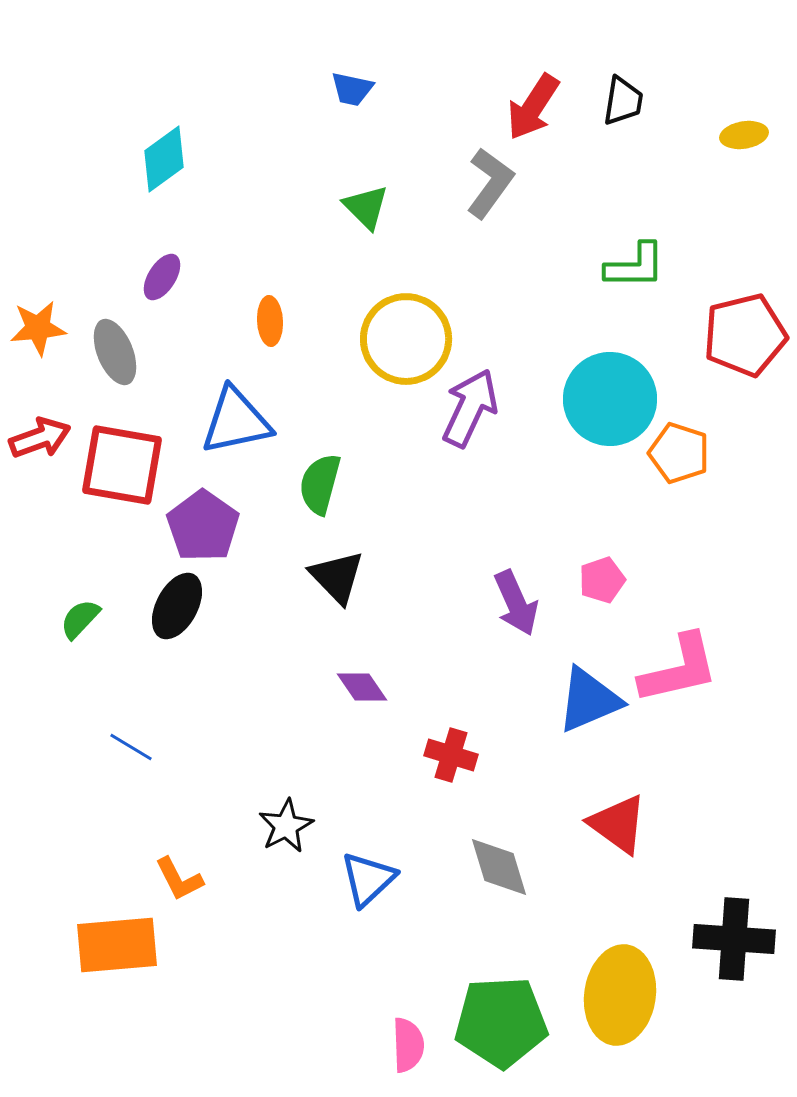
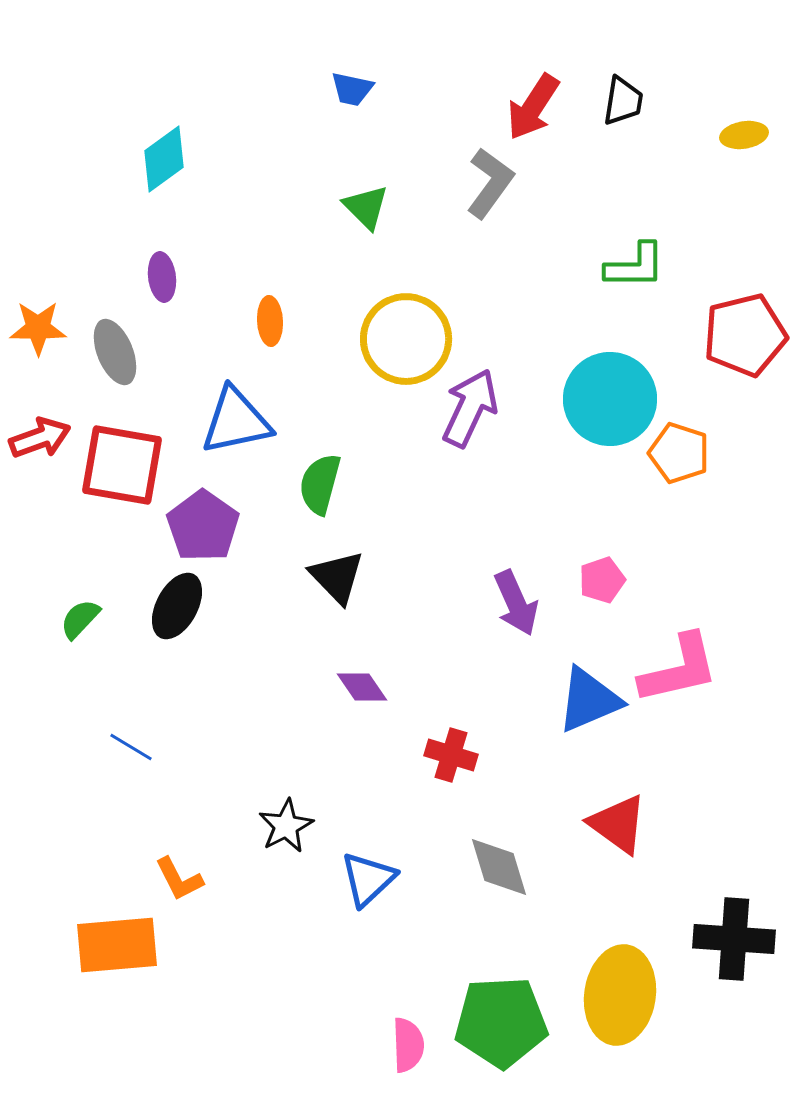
purple ellipse at (162, 277): rotated 39 degrees counterclockwise
orange star at (38, 328): rotated 6 degrees clockwise
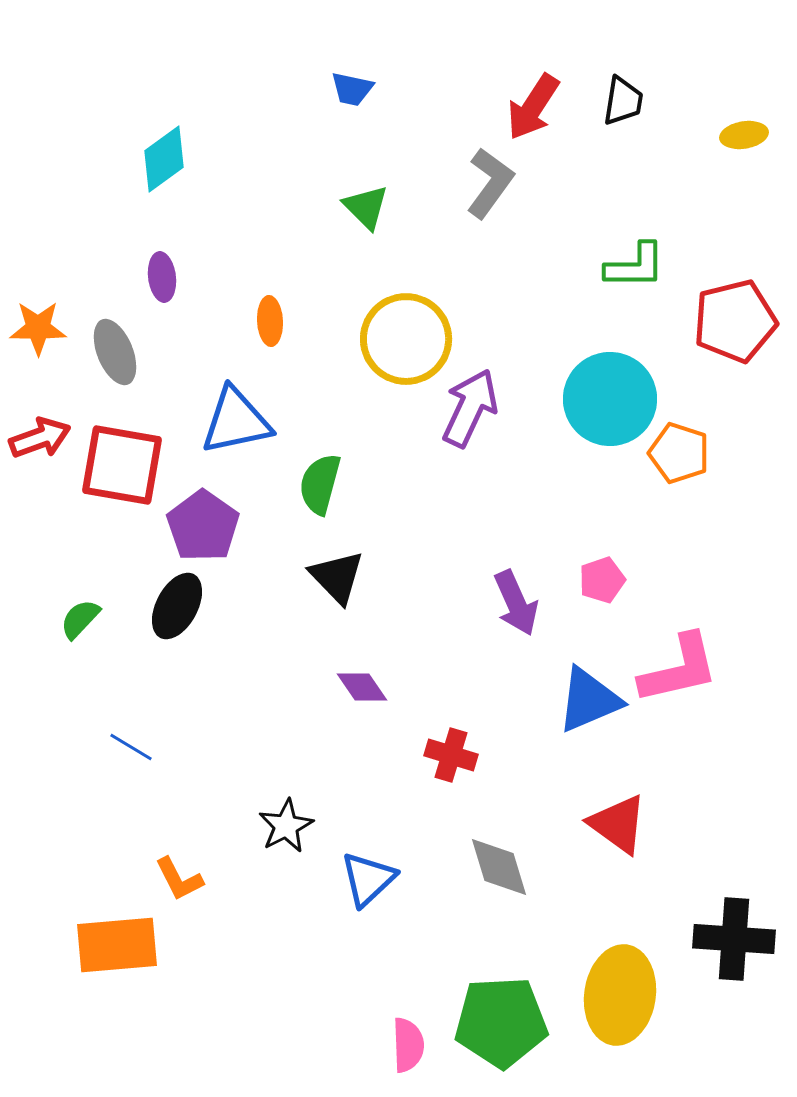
red pentagon at (745, 335): moved 10 px left, 14 px up
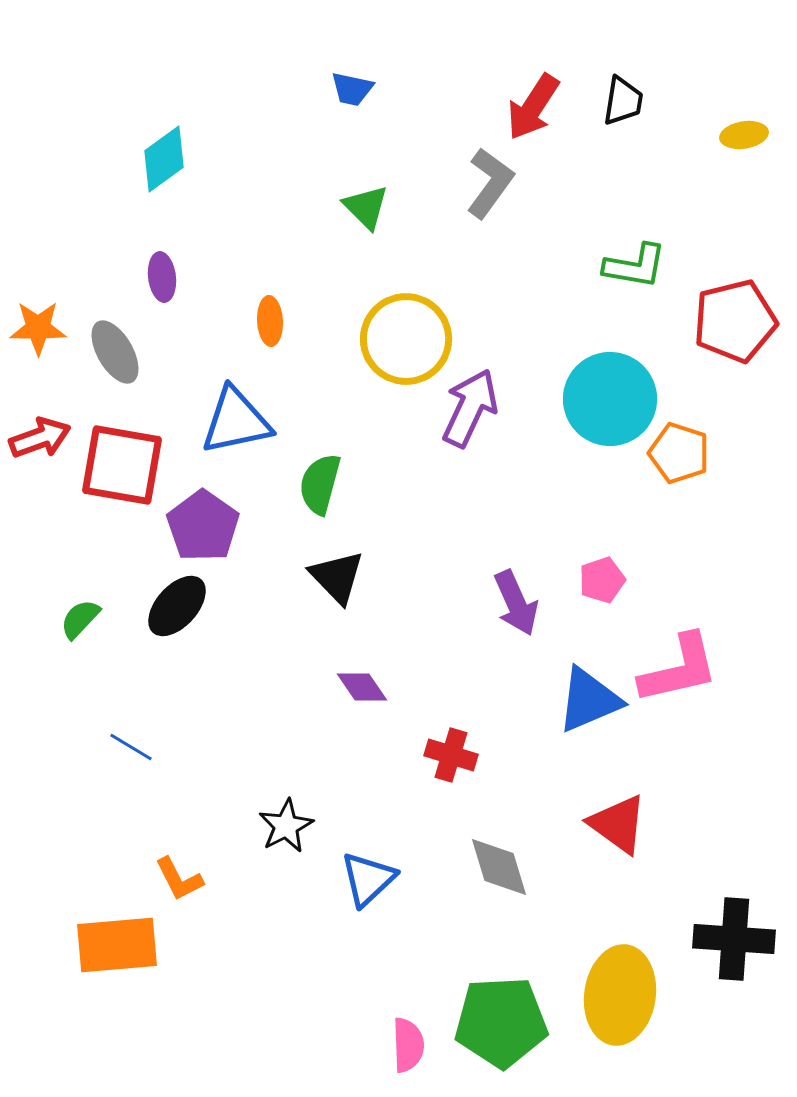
green L-shape at (635, 266): rotated 10 degrees clockwise
gray ellipse at (115, 352): rotated 8 degrees counterclockwise
black ellipse at (177, 606): rotated 14 degrees clockwise
